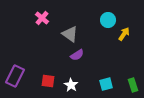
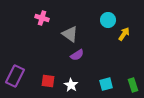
pink cross: rotated 24 degrees counterclockwise
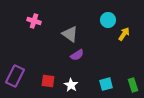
pink cross: moved 8 px left, 3 px down
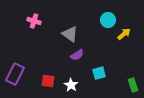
yellow arrow: rotated 16 degrees clockwise
purple rectangle: moved 2 px up
cyan square: moved 7 px left, 11 px up
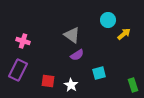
pink cross: moved 11 px left, 20 px down
gray triangle: moved 2 px right, 1 px down
purple rectangle: moved 3 px right, 4 px up
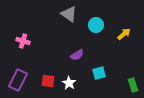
cyan circle: moved 12 px left, 5 px down
gray triangle: moved 3 px left, 21 px up
purple rectangle: moved 10 px down
white star: moved 2 px left, 2 px up
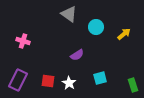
cyan circle: moved 2 px down
cyan square: moved 1 px right, 5 px down
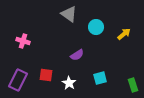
red square: moved 2 px left, 6 px up
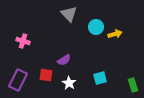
gray triangle: rotated 12 degrees clockwise
yellow arrow: moved 9 px left; rotated 24 degrees clockwise
purple semicircle: moved 13 px left, 5 px down
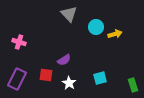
pink cross: moved 4 px left, 1 px down
purple rectangle: moved 1 px left, 1 px up
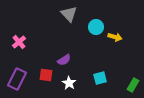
yellow arrow: moved 3 px down; rotated 32 degrees clockwise
pink cross: rotated 32 degrees clockwise
green rectangle: rotated 48 degrees clockwise
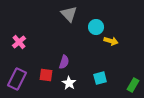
yellow arrow: moved 4 px left, 4 px down
purple semicircle: moved 2 px down; rotated 40 degrees counterclockwise
